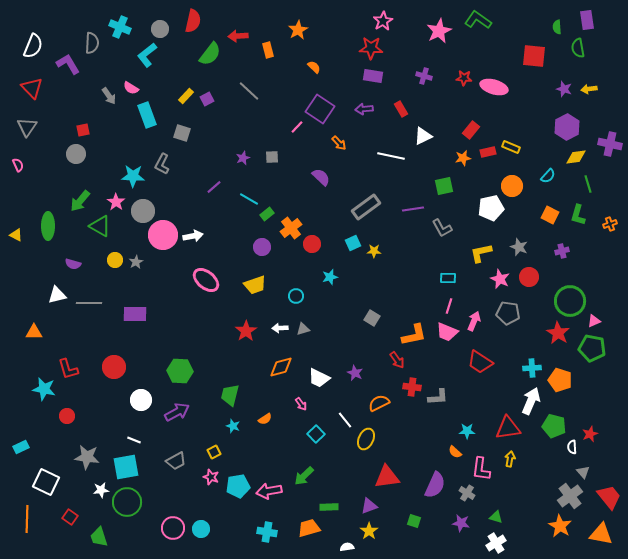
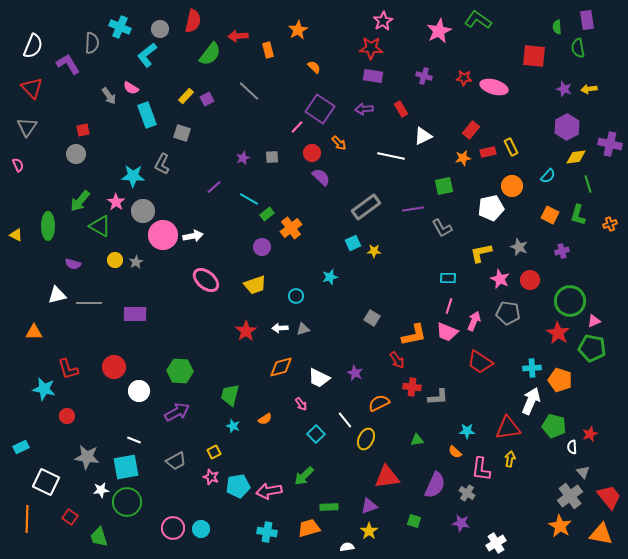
yellow rectangle at (511, 147): rotated 42 degrees clockwise
red circle at (312, 244): moved 91 px up
red circle at (529, 277): moved 1 px right, 3 px down
white circle at (141, 400): moved 2 px left, 9 px up
green triangle at (496, 517): moved 79 px left, 77 px up; rotated 24 degrees counterclockwise
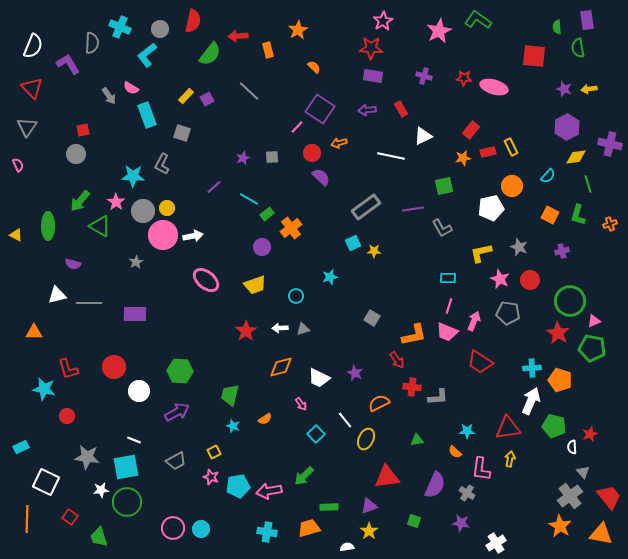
purple arrow at (364, 109): moved 3 px right, 1 px down
orange arrow at (339, 143): rotated 119 degrees clockwise
yellow circle at (115, 260): moved 52 px right, 52 px up
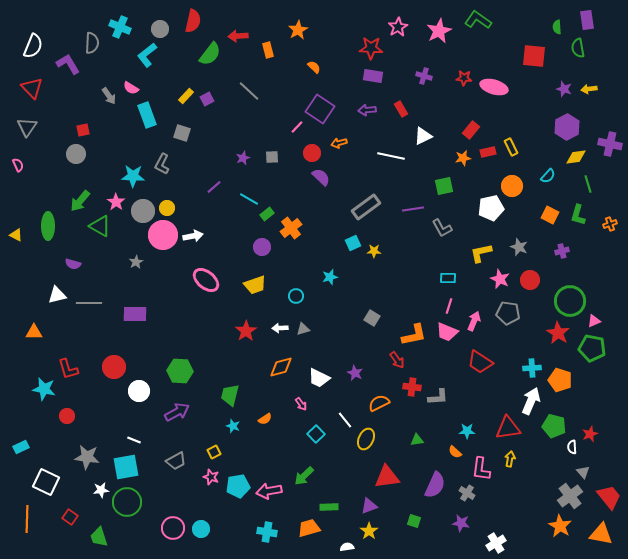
pink star at (383, 21): moved 15 px right, 6 px down
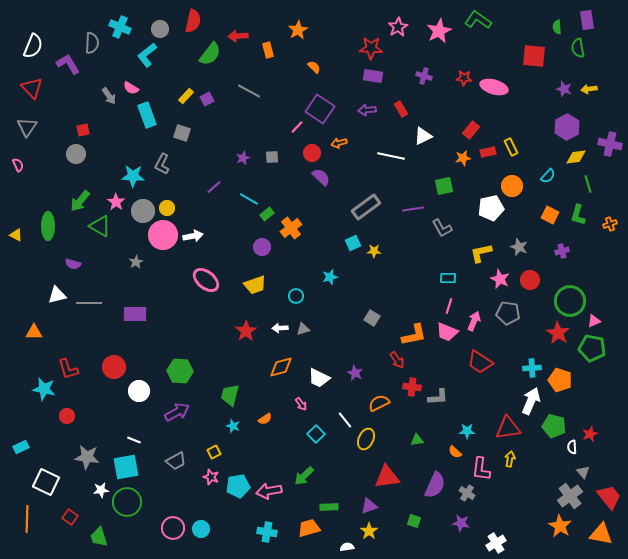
gray line at (249, 91): rotated 15 degrees counterclockwise
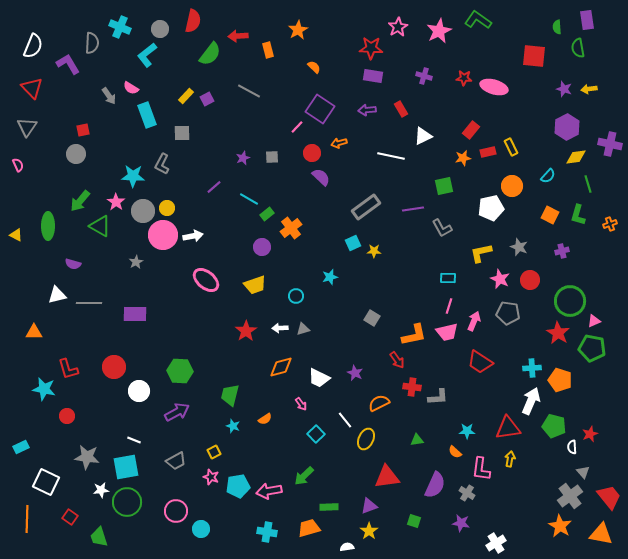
gray square at (182, 133): rotated 18 degrees counterclockwise
pink trapezoid at (447, 332): rotated 35 degrees counterclockwise
pink circle at (173, 528): moved 3 px right, 17 px up
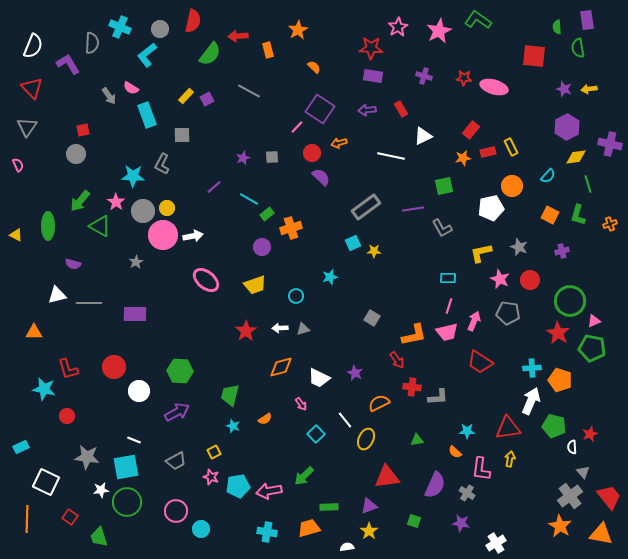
gray square at (182, 133): moved 2 px down
orange cross at (291, 228): rotated 20 degrees clockwise
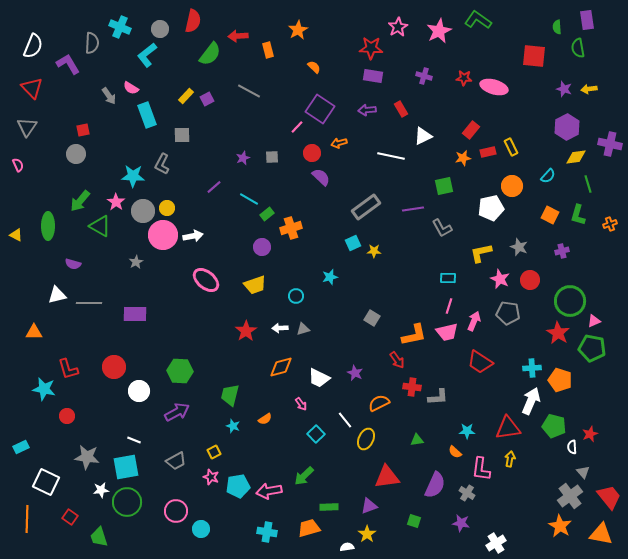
yellow star at (369, 531): moved 2 px left, 3 px down
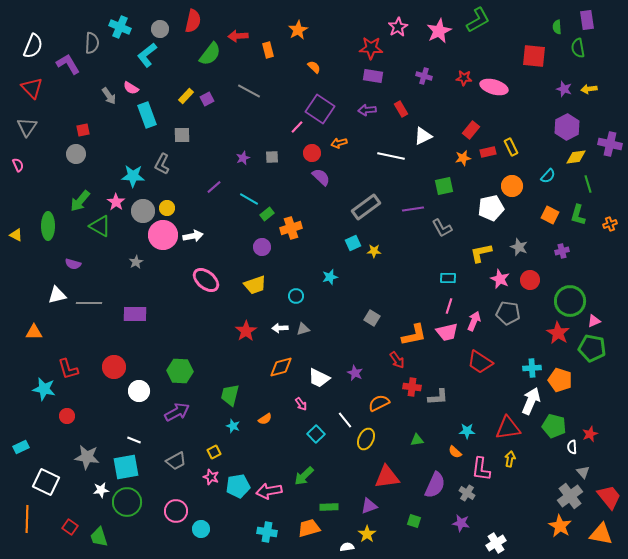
green L-shape at (478, 20): rotated 116 degrees clockwise
red square at (70, 517): moved 10 px down
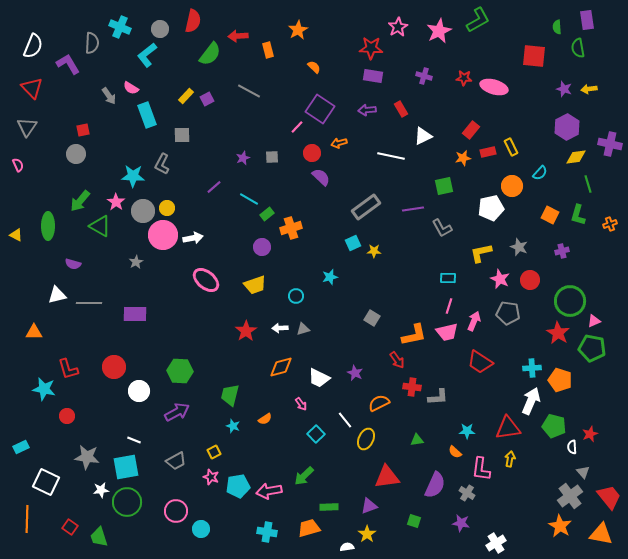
cyan semicircle at (548, 176): moved 8 px left, 3 px up
white arrow at (193, 236): moved 2 px down
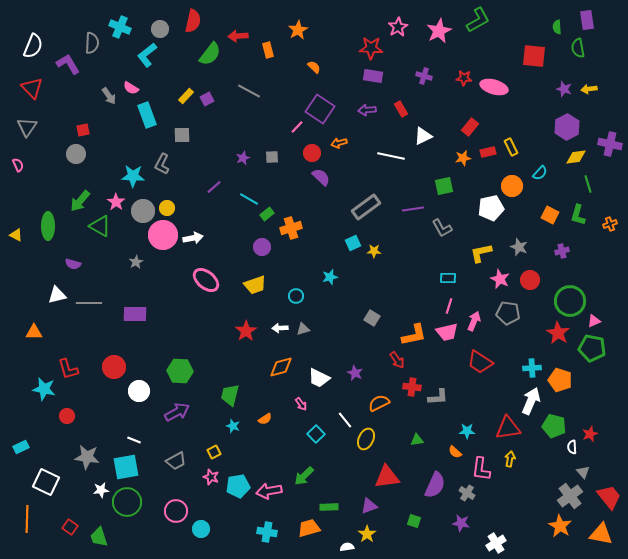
red rectangle at (471, 130): moved 1 px left, 3 px up
